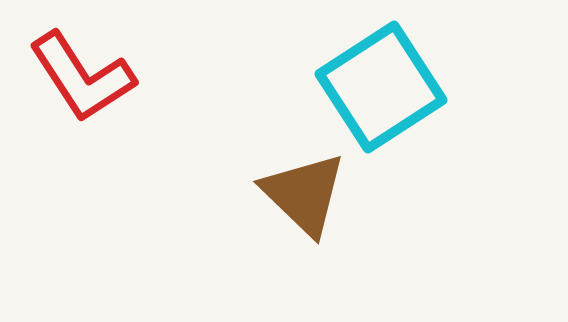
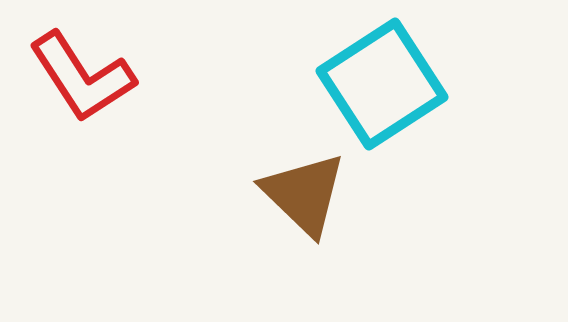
cyan square: moved 1 px right, 3 px up
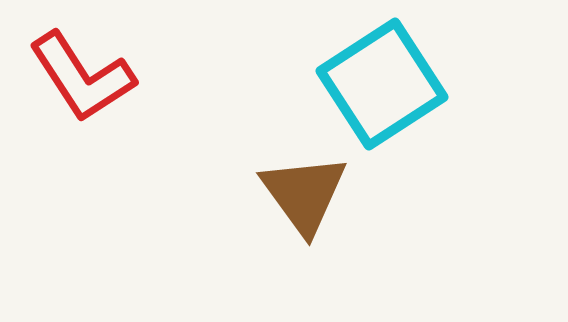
brown triangle: rotated 10 degrees clockwise
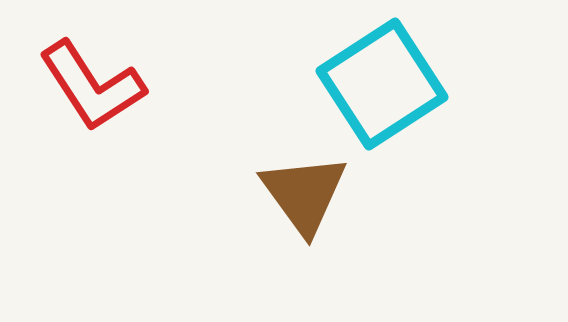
red L-shape: moved 10 px right, 9 px down
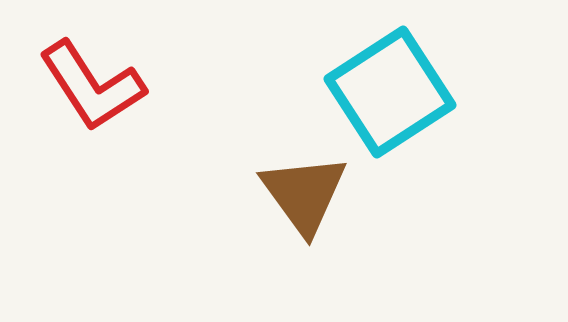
cyan square: moved 8 px right, 8 px down
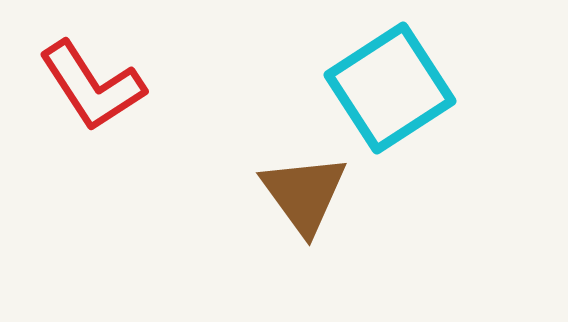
cyan square: moved 4 px up
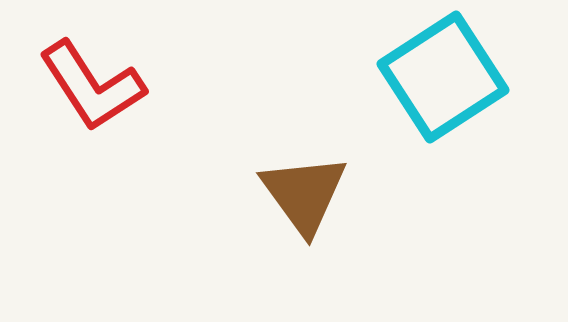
cyan square: moved 53 px right, 11 px up
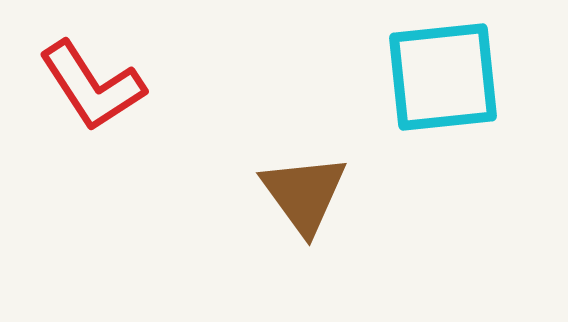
cyan square: rotated 27 degrees clockwise
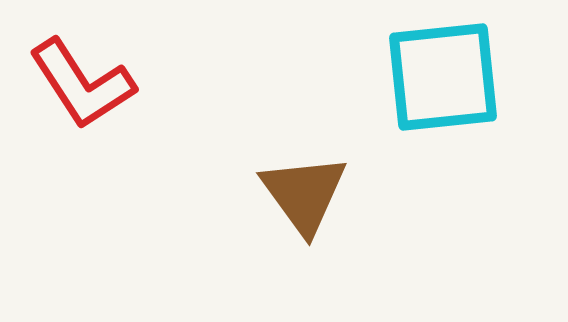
red L-shape: moved 10 px left, 2 px up
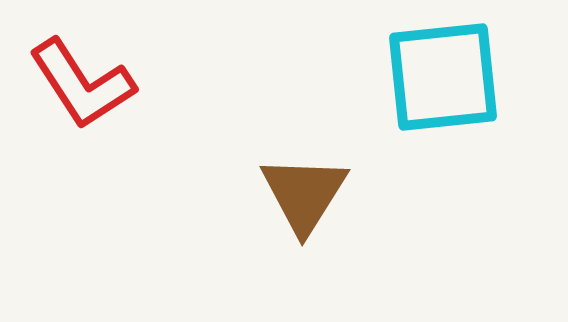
brown triangle: rotated 8 degrees clockwise
